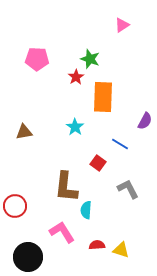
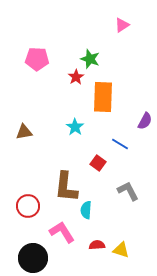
gray L-shape: moved 2 px down
red circle: moved 13 px right
black circle: moved 5 px right, 1 px down
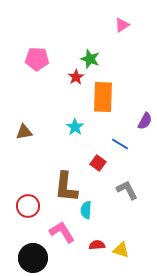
gray L-shape: moved 1 px left, 1 px up
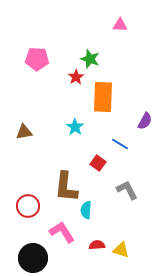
pink triangle: moved 2 px left; rotated 35 degrees clockwise
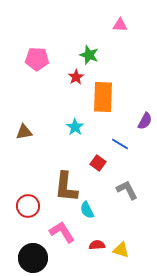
green star: moved 1 px left, 4 px up
cyan semicircle: moved 1 px right; rotated 30 degrees counterclockwise
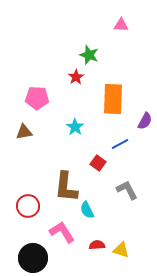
pink triangle: moved 1 px right
pink pentagon: moved 39 px down
orange rectangle: moved 10 px right, 2 px down
blue line: rotated 60 degrees counterclockwise
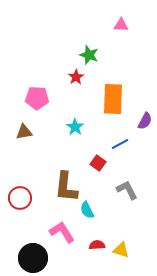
red circle: moved 8 px left, 8 px up
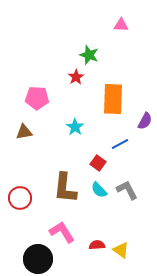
brown L-shape: moved 1 px left, 1 px down
cyan semicircle: moved 12 px right, 20 px up; rotated 18 degrees counterclockwise
yellow triangle: rotated 18 degrees clockwise
black circle: moved 5 px right, 1 px down
